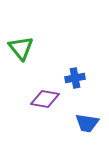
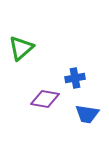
green triangle: rotated 28 degrees clockwise
blue trapezoid: moved 9 px up
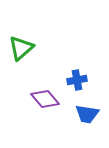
blue cross: moved 2 px right, 2 px down
purple diamond: rotated 40 degrees clockwise
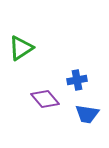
green triangle: rotated 8 degrees clockwise
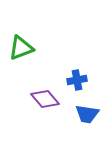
green triangle: rotated 12 degrees clockwise
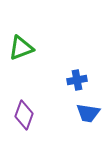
purple diamond: moved 21 px left, 16 px down; rotated 60 degrees clockwise
blue trapezoid: moved 1 px right, 1 px up
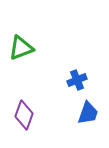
blue cross: rotated 12 degrees counterclockwise
blue trapezoid: rotated 80 degrees counterclockwise
